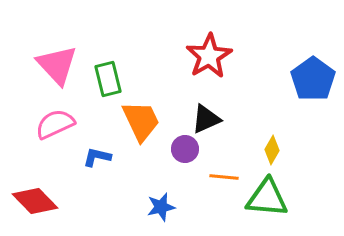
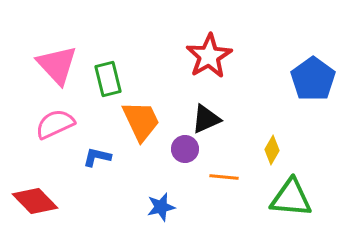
green triangle: moved 24 px right
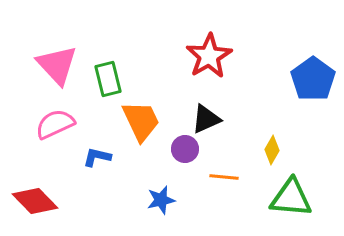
blue star: moved 7 px up
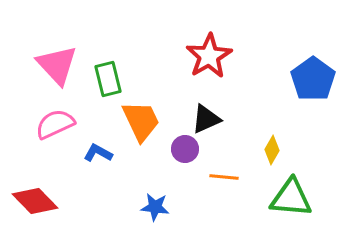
blue L-shape: moved 1 px right, 4 px up; rotated 16 degrees clockwise
blue star: moved 6 px left, 7 px down; rotated 20 degrees clockwise
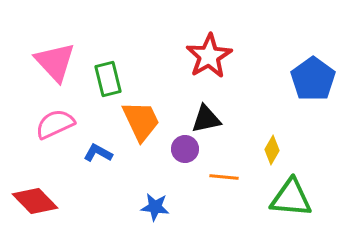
pink triangle: moved 2 px left, 3 px up
black triangle: rotated 12 degrees clockwise
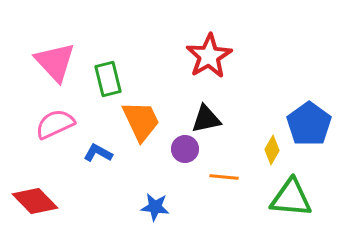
blue pentagon: moved 4 px left, 45 px down
